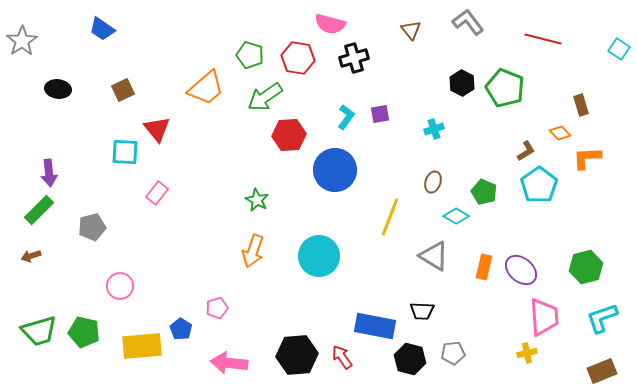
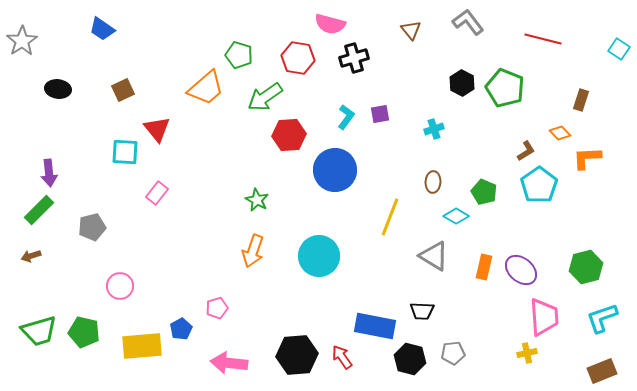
green pentagon at (250, 55): moved 11 px left
brown rectangle at (581, 105): moved 5 px up; rotated 35 degrees clockwise
brown ellipse at (433, 182): rotated 15 degrees counterclockwise
blue pentagon at (181, 329): rotated 10 degrees clockwise
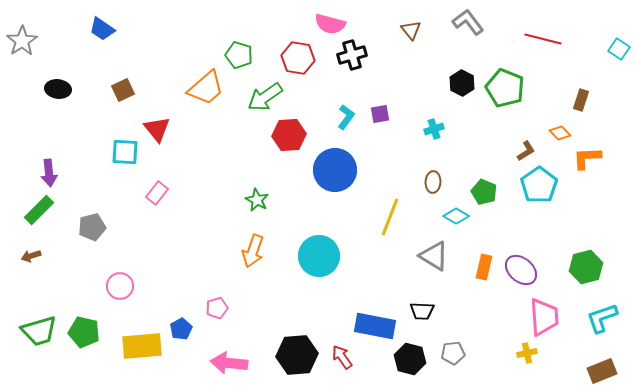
black cross at (354, 58): moved 2 px left, 3 px up
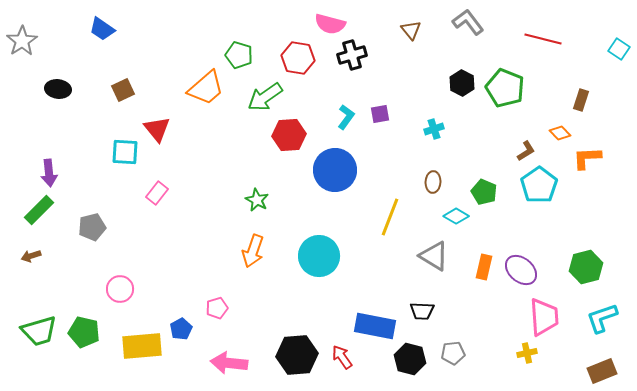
pink circle at (120, 286): moved 3 px down
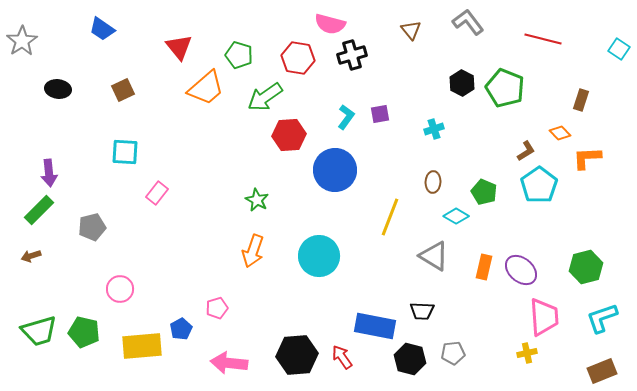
red triangle at (157, 129): moved 22 px right, 82 px up
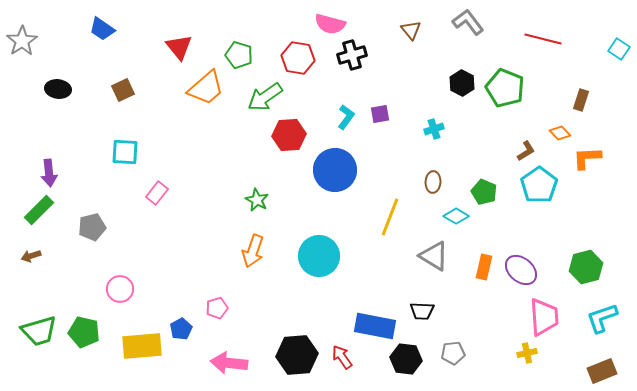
black hexagon at (410, 359): moved 4 px left; rotated 8 degrees counterclockwise
